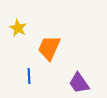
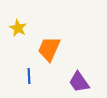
orange trapezoid: moved 1 px down
purple trapezoid: moved 1 px up
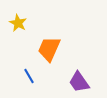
yellow star: moved 5 px up
blue line: rotated 28 degrees counterclockwise
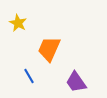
purple trapezoid: moved 3 px left
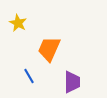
purple trapezoid: moved 4 px left; rotated 145 degrees counterclockwise
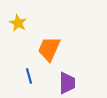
blue line: rotated 14 degrees clockwise
purple trapezoid: moved 5 px left, 1 px down
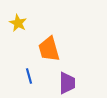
orange trapezoid: rotated 40 degrees counterclockwise
